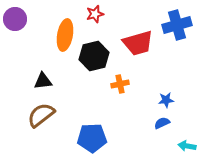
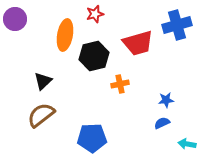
black triangle: rotated 36 degrees counterclockwise
cyan arrow: moved 2 px up
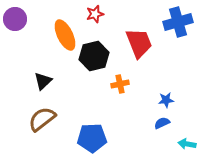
blue cross: moved 1 px right, 3 px up
orange ellipse: rotated 36 degrees counterclockwise
red trapezoid: moved 1 px right; rotated 96 degrees counterclockwise
brown semicircle: moved 1 px right, 4 px down
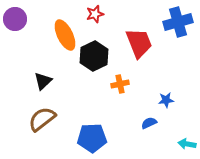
black hexagon: rotated 12 degrees counterclockwise
blue semicircle: moved 13 px left
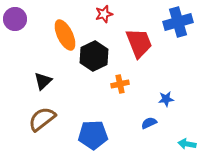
red star: moved 9 px right
blue star: moved 1 px up
blue pentagon: moved 1 px right, 3 px up
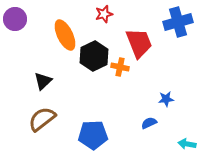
orange cross: moved 17 px up; rotated 24 degrees clockwise
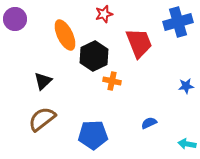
orange cross: moved 8 px left, 14 px down
blue star: moved 20 px right, 13 px up
